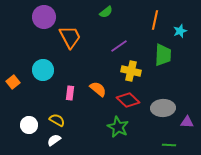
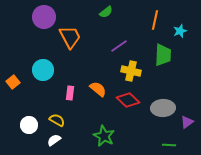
purple triangle: rotated 40 degrees counterclockwise
green star: moved 14 px left, 9 px down
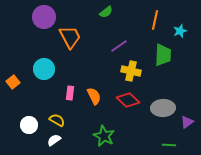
cyan circle: moved 1 px right, 1 px up
orange semicircle: moved 4 px left, 7 px down; rotated 24 degrees clockwise
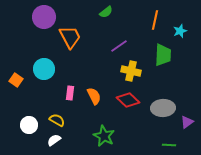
orange square: moved 3 px right, 2 px up; rotated 16 degrees counterclockwise
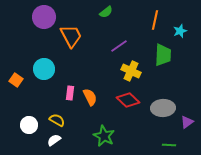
orange trapezoid: moved 1 px right, 1 px up
yellow cross: rotated 12 degrees clockwise
orange semicircle: moved 4 px left, 1 px down
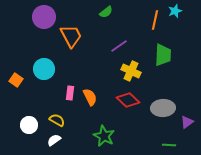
cyan star: moved 5 px left, 20 px up
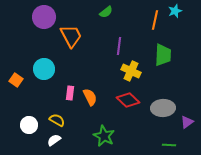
purple line: rotated 48 degrees counterclockwise
